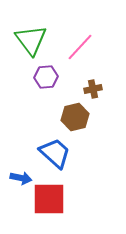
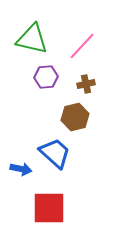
green triangle: moved 1 px right, 1 px up; rotated 40 degrees counterclockwise
pink line: moved 2 px right, 1 px up
brown cross: moved 7 px left, 5 px up
blue arrow: moved 9 px up
red square: moved 9 px down
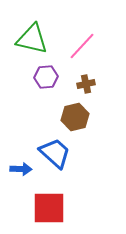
blue arrow: rotated 10 degrees counterclockwise
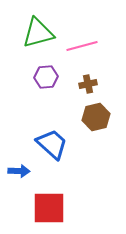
green triangle: moved 6 px right, 6 px up; rotated 28 degrees counterclockwise
pink line: rotated 32 degrees clockwise
brown cross: moved 2 px right
brown hexagon: moved 21 px right
blue trapezoid: moved 3 px left, 9 px up
blue arrow: moved 2 px left, 2 px down
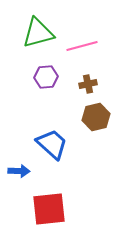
red square: moved 1 px down; rotated 6 degrees counterclockwise
